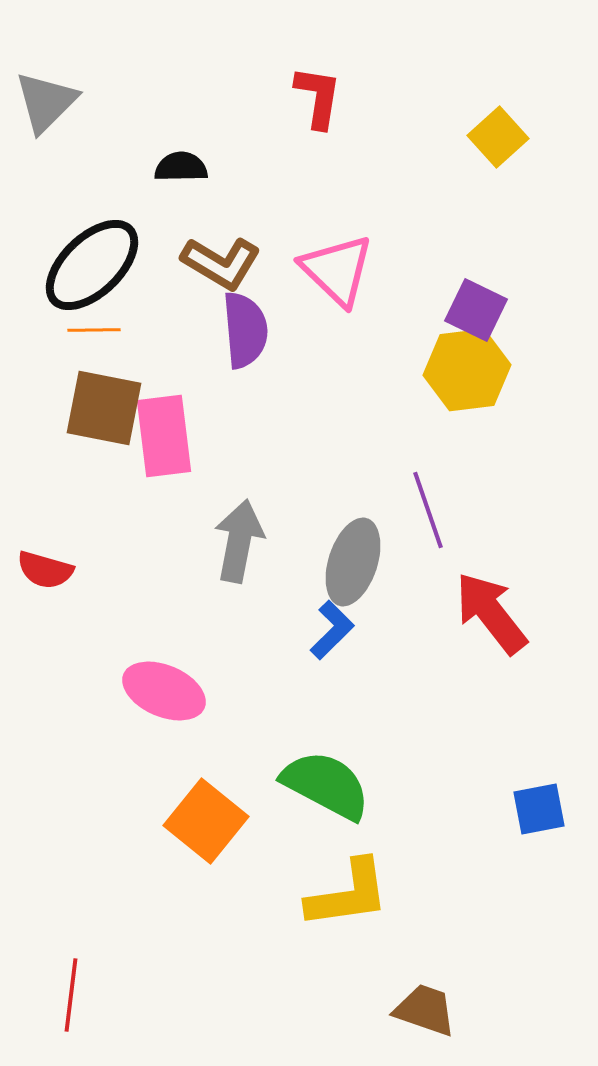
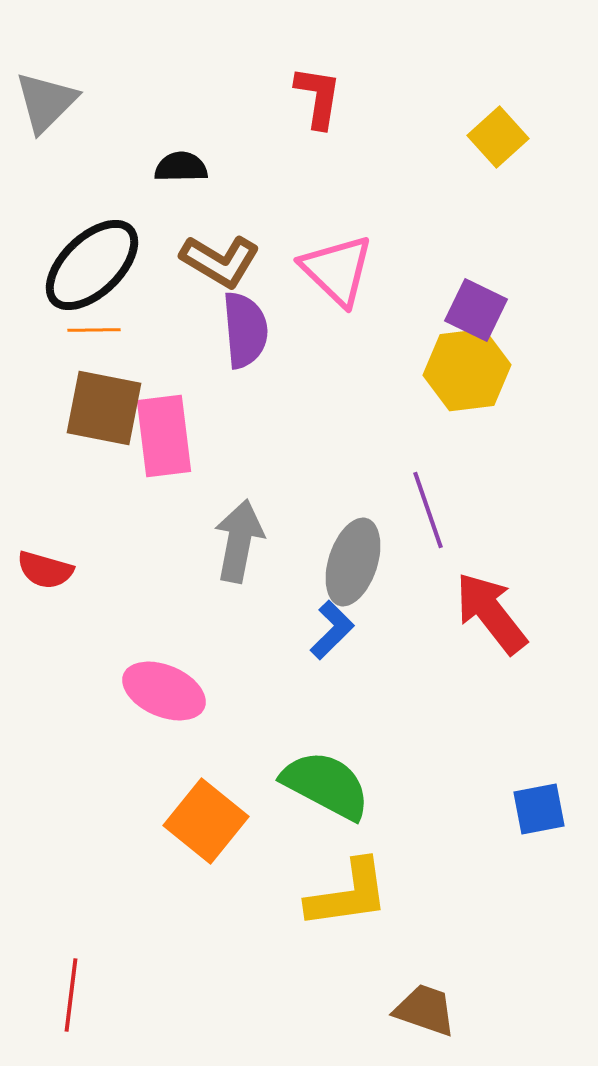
brown L-shape: moved 1 px left, 2 px up
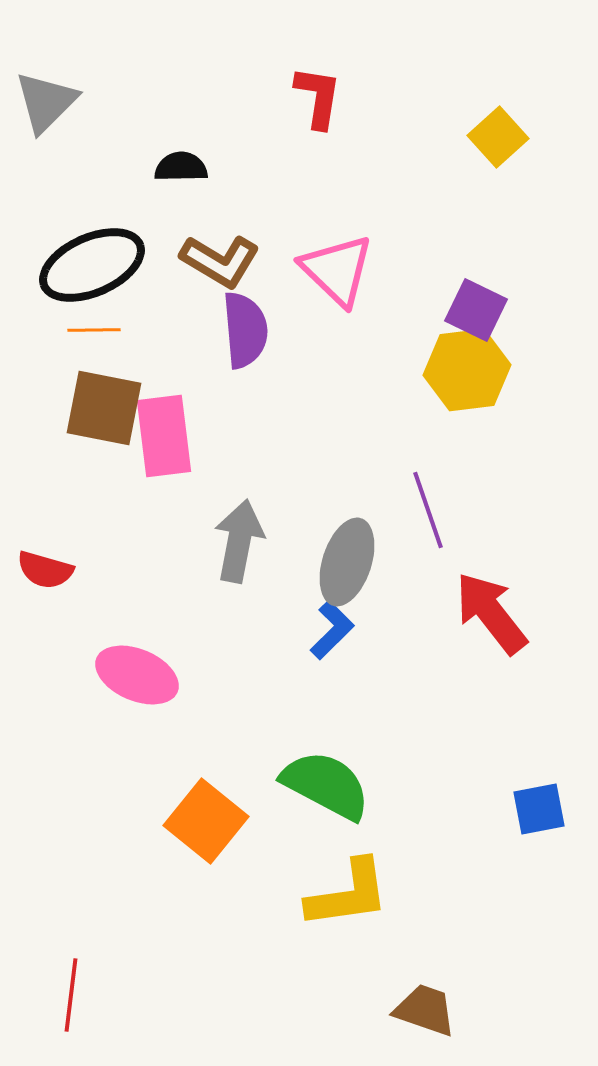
black ellipse: rotated 20 degrees clockwise
gray ellipse: moved 6 px left
pink ellipse: moved 27 px left, 16 px up
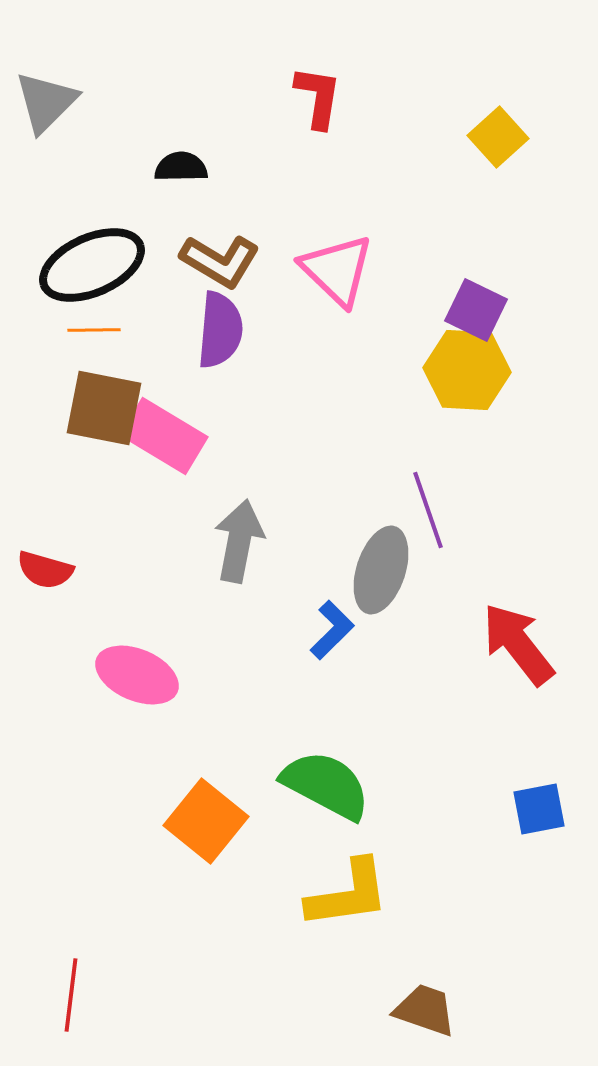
purple semicircle: moved 25 px left; rotated 10 degrees clockwise
yellow hexagon: rotated 10 degrees clockwise
pink rectangle: rotated 52 degrees counterclockwise
gray ellipse: moved 34 px right, 8 px down
red arrow: moved 27 px right, 31 px down
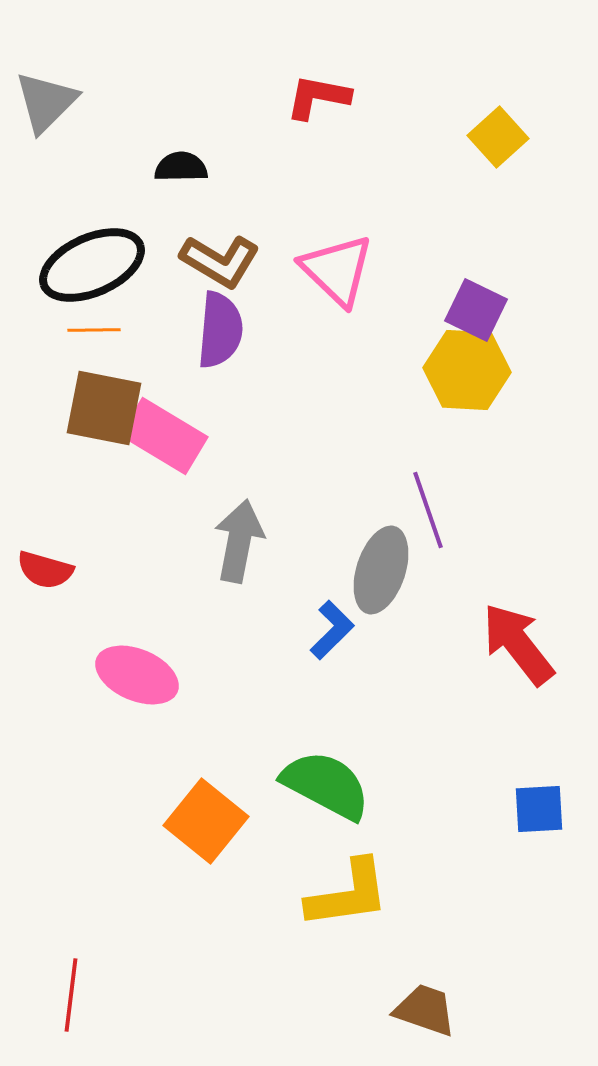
red L-shape: rotated 88 degrees counterclockwise
blue square: rotated 8 degrees clockwise
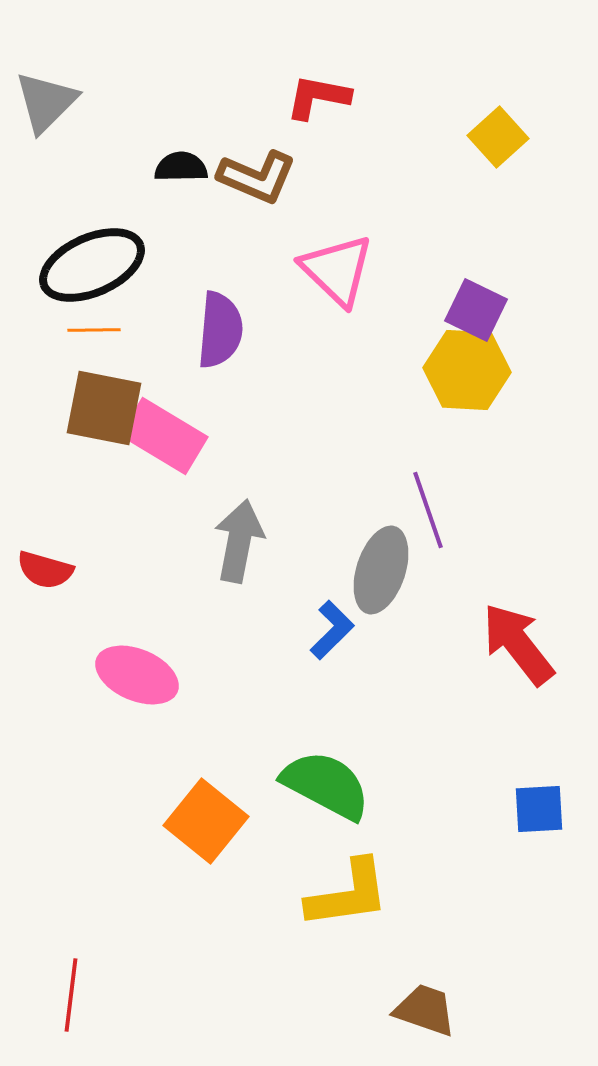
brown L-shape: moved 37 px right, 84 px up; rotated 8 degrees counterclockwise
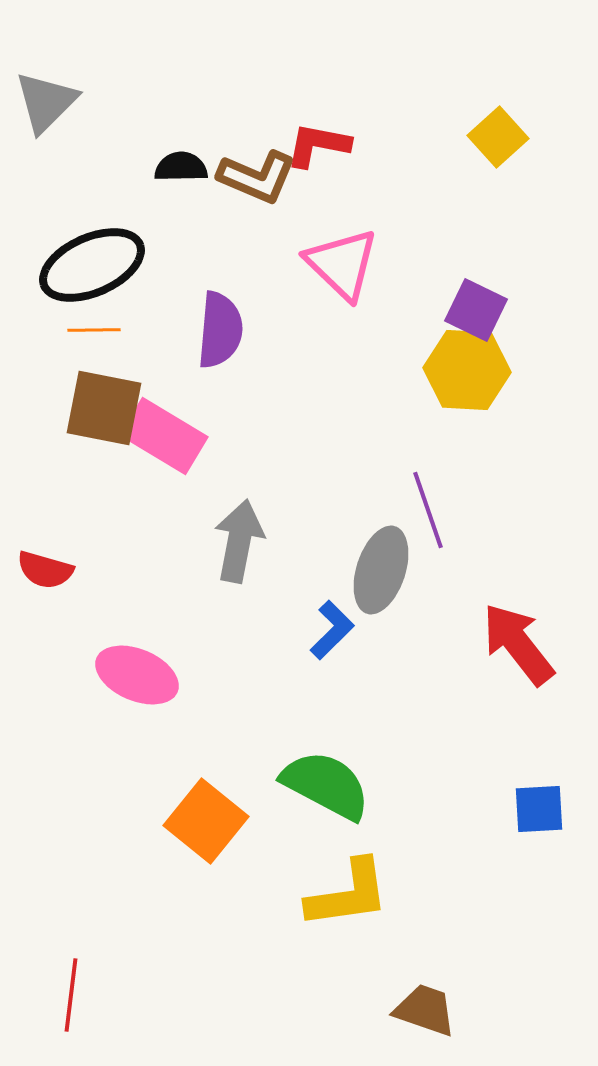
red L-shape: moved 48 px down
pink triangle: moved 5 px right, 6 px up
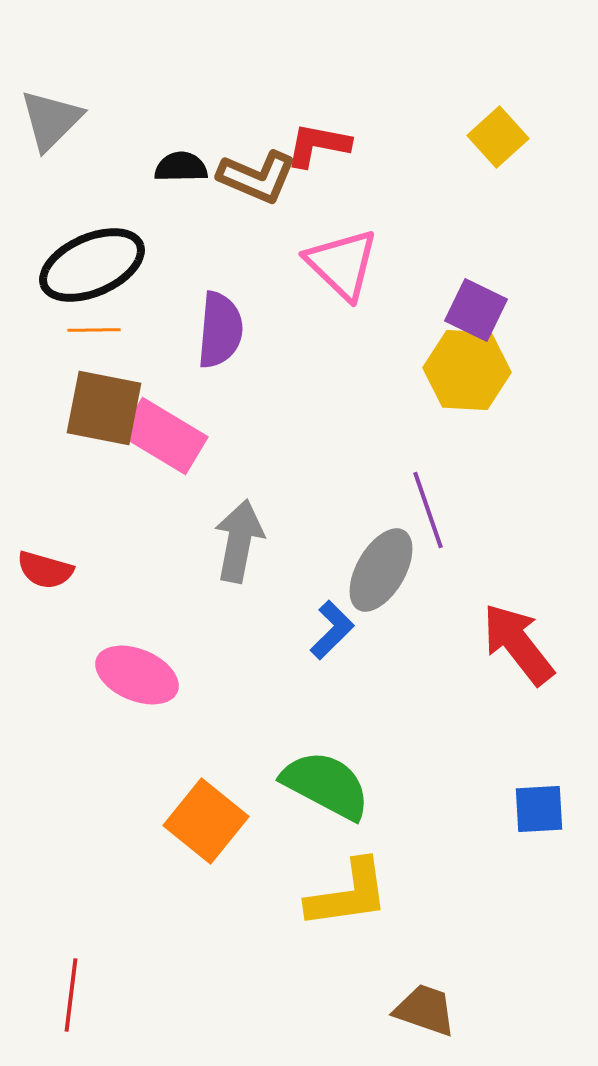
gray triangle: moved 5 px right, 18 px down
gray ellipse: rotated 12 degrees clockwise
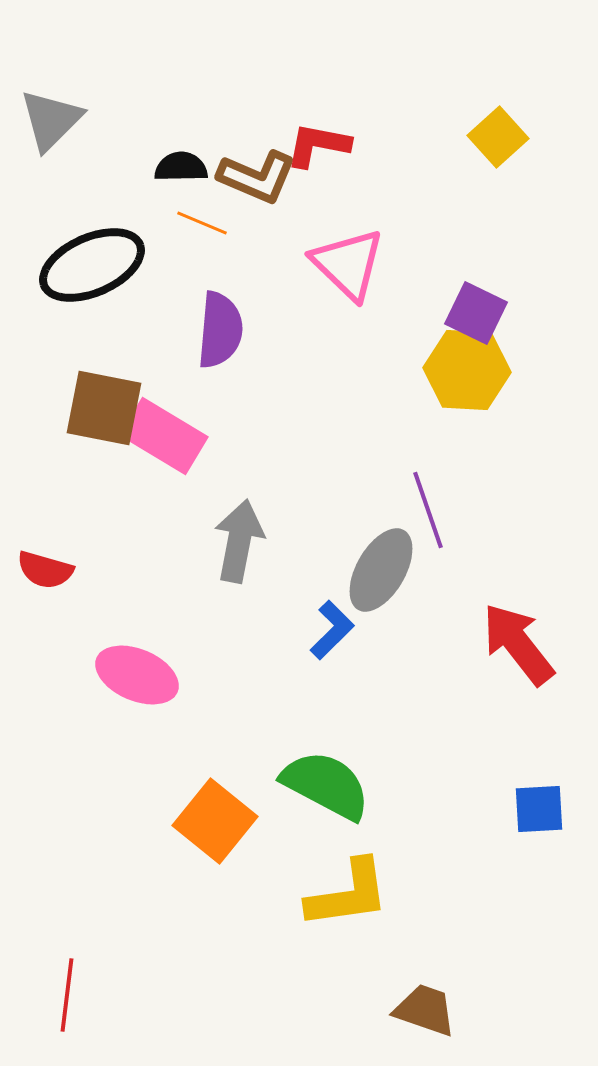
pink triangle: moved 6 px right
purple square: moved 3 px down
orange line: moved 108 px right, 107 px up; rotated 24 degrees clockwise
orange square: moved 9 px right
red line: moved 4 px left
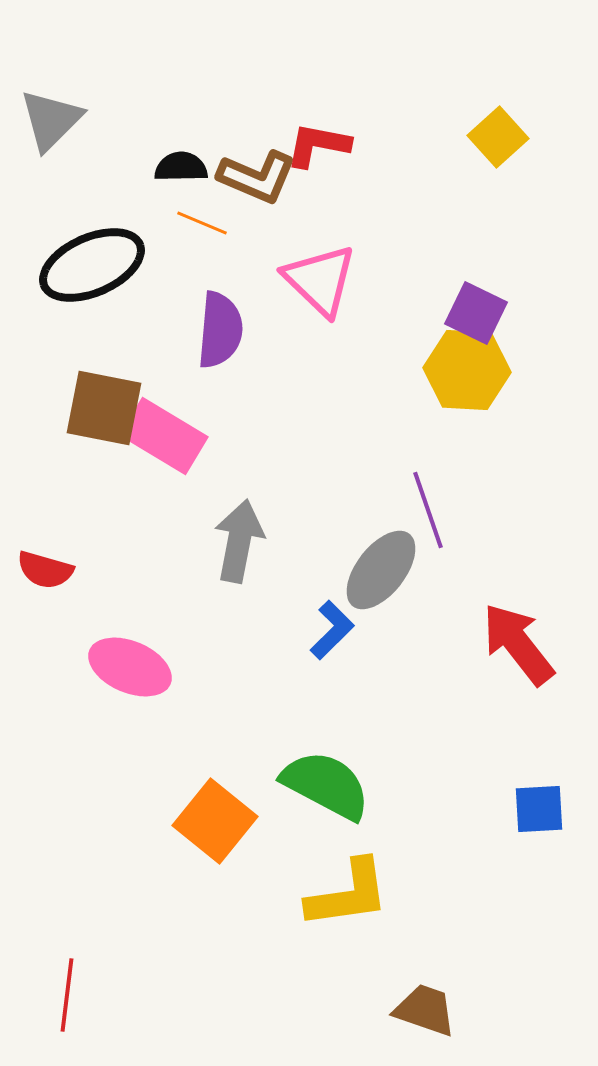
pink triangle: moved 28 px left, 16 px down
gray ellipse: rotated 8 degrees clockwise
pink ellipse: moved 7 px left, 8 px up
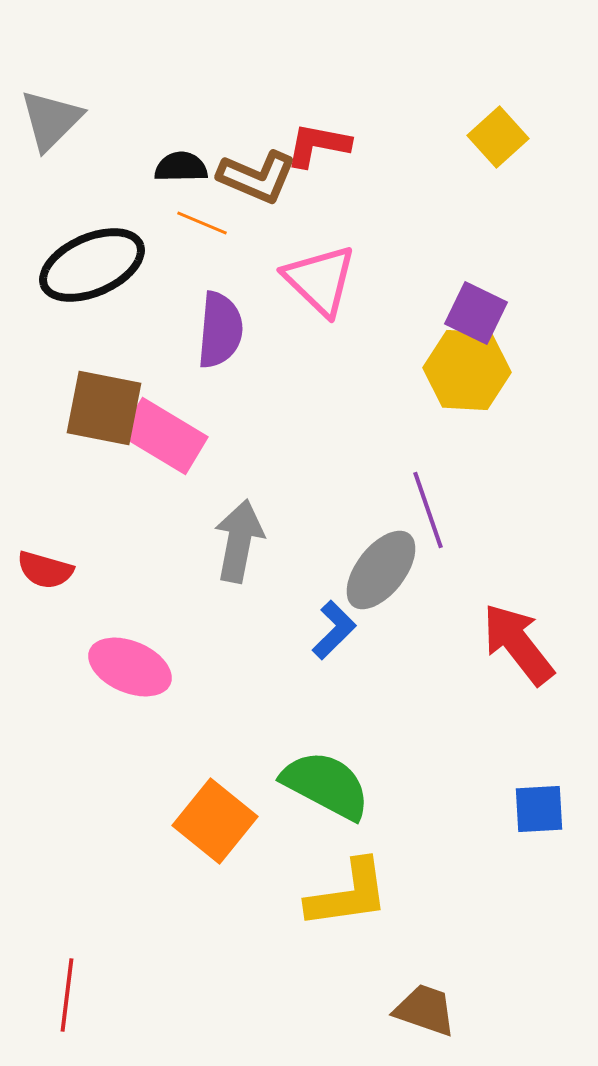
blue L-shape: moved 2 px right
